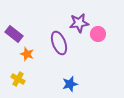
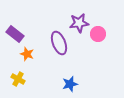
purple rectangle: moved 1 px right
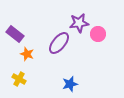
purple ellipse: rotated 60 degrees clockwise
yellow cross: moved 1 px right
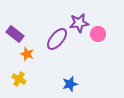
purple ellipse: moved 2 px left, 4 px up
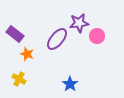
pink circle: moved 1 px left, 2 px down
blue star: rotated 21 degrees counterclockwise
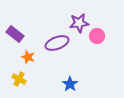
purple ellipse: moved 4 px down; rotated 30 degrees clockwise
orange star: moved 1 px right, 3 px down
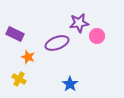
purple rectangle: rotated 12 degrees counterclockwise
